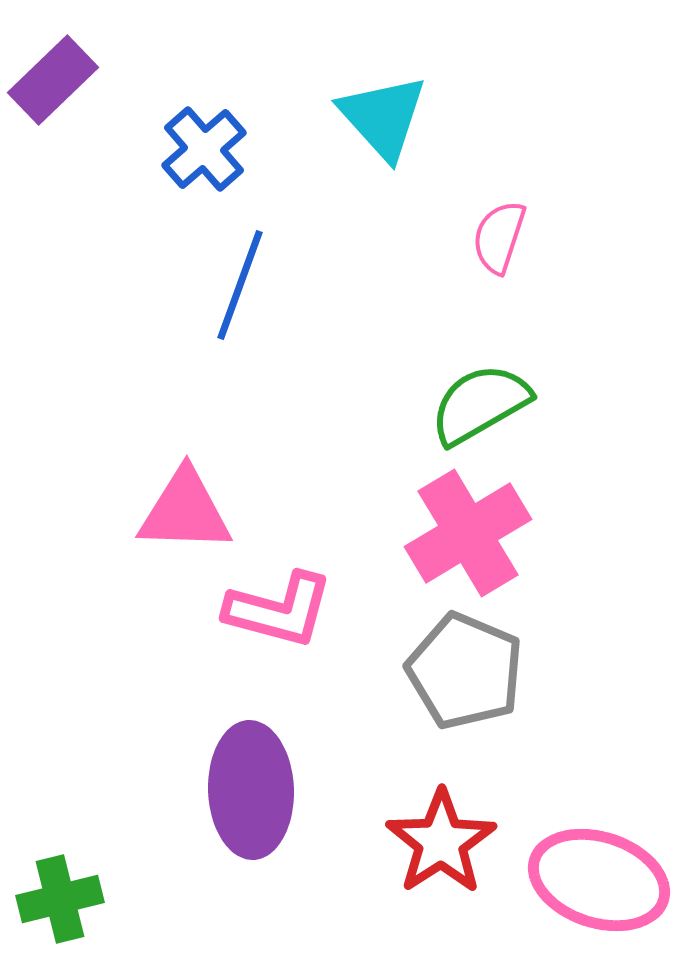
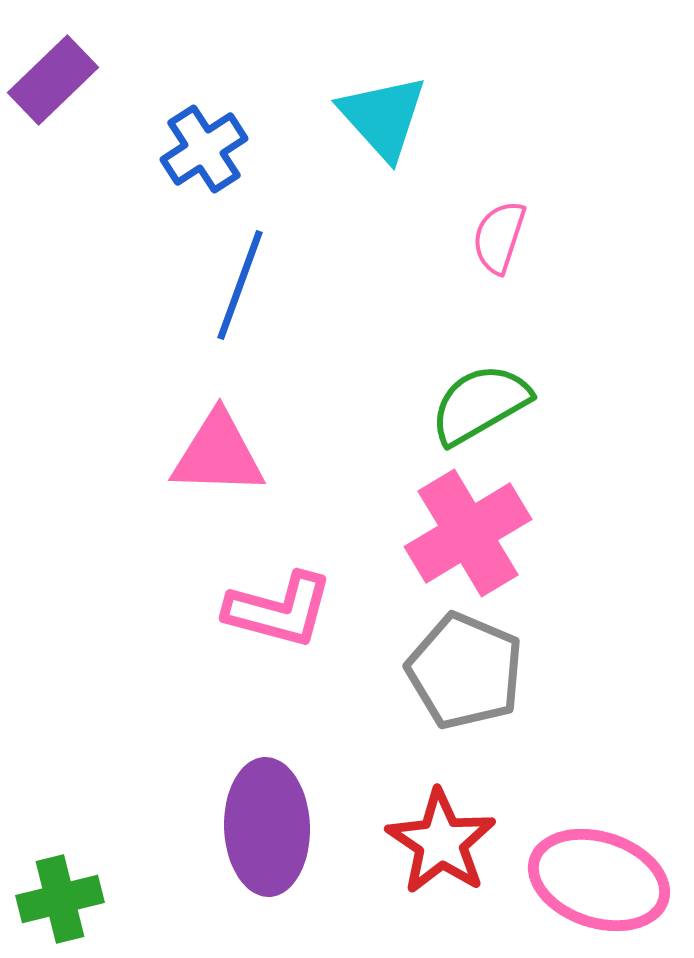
blue cross: rotated 8 degrees clockwise
pink triangle: moved 33 px right, 57 px up
purple ellipse: moved 16 px right, 37 px down
red star: rotated 5 degrees counterclockwise
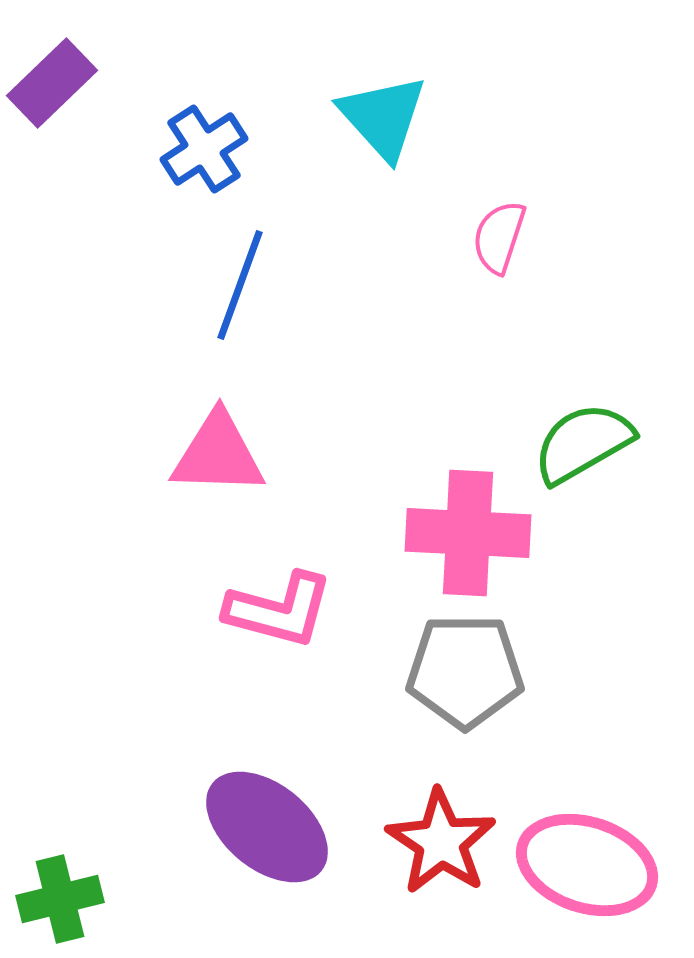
purple rectangle: moved 1 px left, 3 px down
green semicircle: moved 103 px right, 39 px down
pink cross: rotated 34 degrees clockwise
gray pentagon: rotated 23 degrees counterclockwise
purple ellipse: rotated 49 degrees counterclockwise
pink ellipse: moved 12 px left, 15 px up
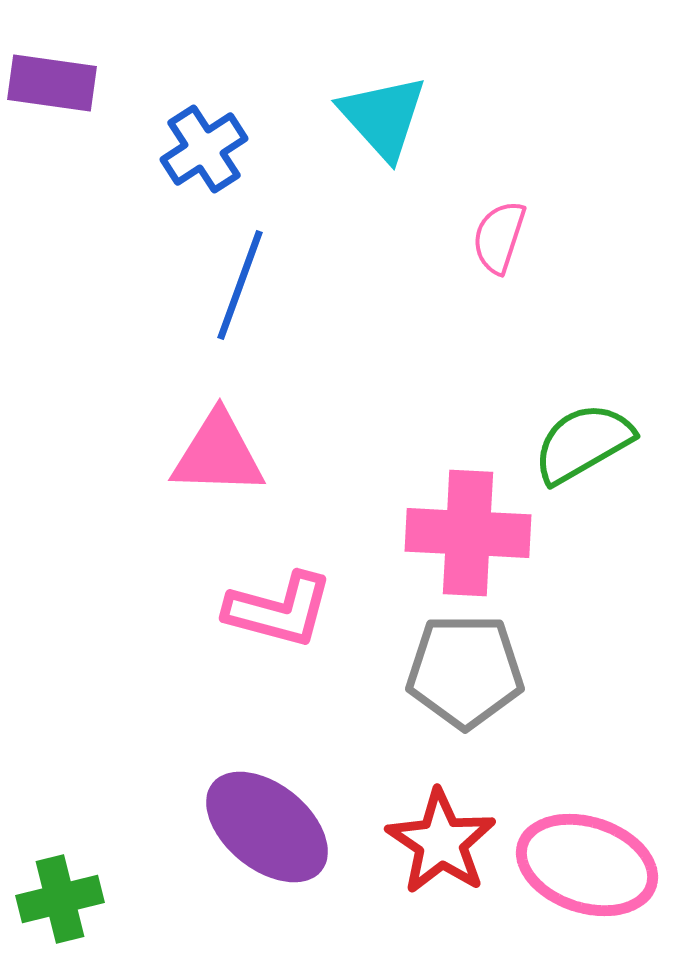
purple rectangle: rotated 52 degrees clockwise
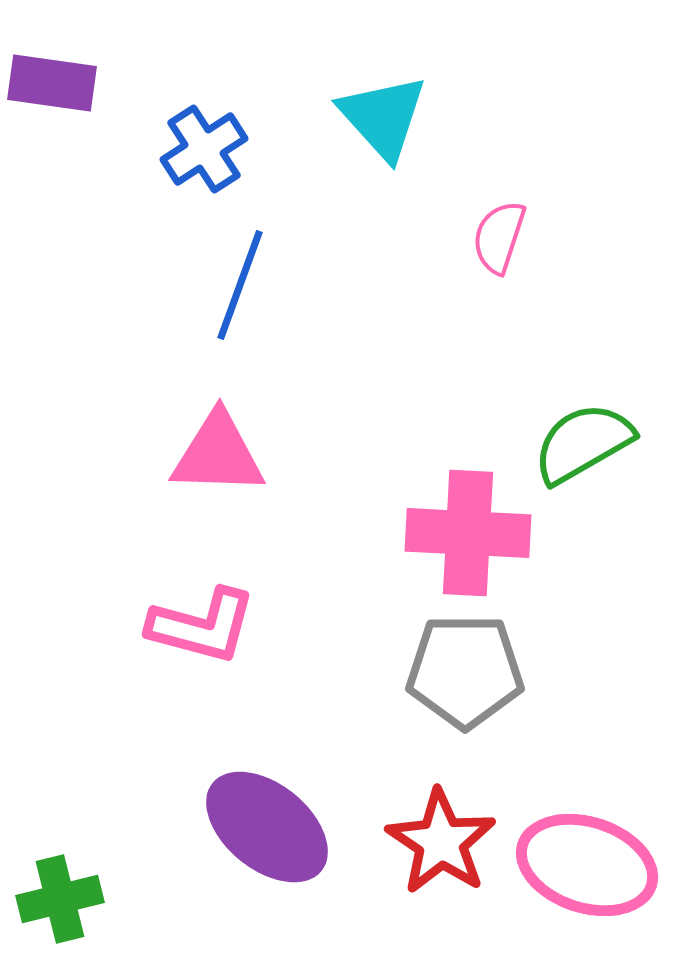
pink L-shape: moved 77 px left, 16 px down
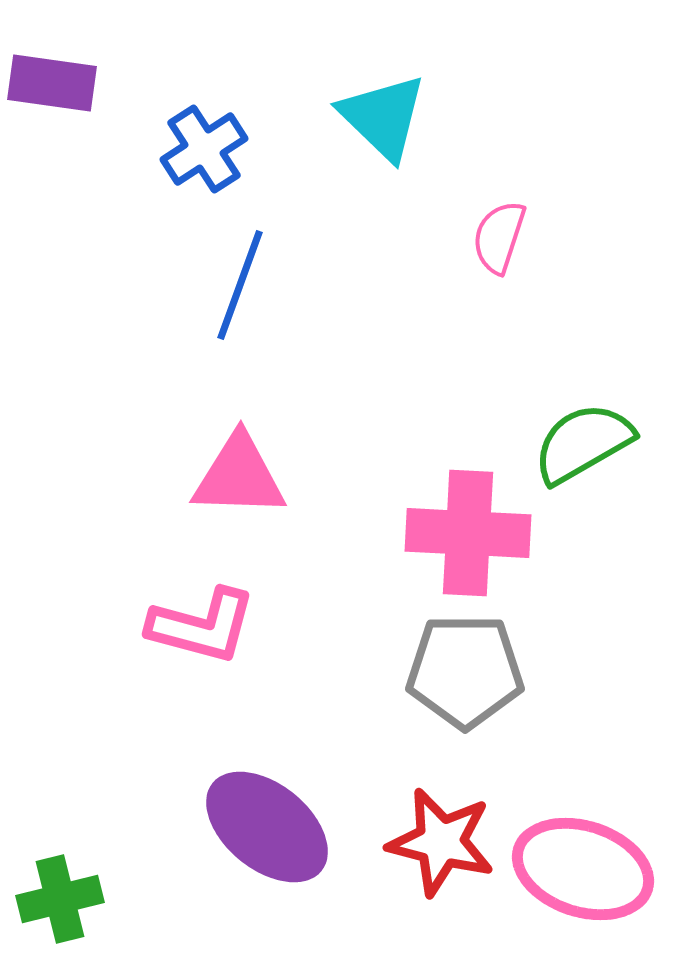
cyan triangle: rotated 4 degrees counterclockwise
pink triangle: moved 21 px right, 22 px down
red star: rotated 20 degrees counterclockwise
pink ellipse: moved 4 px left, 4 px down
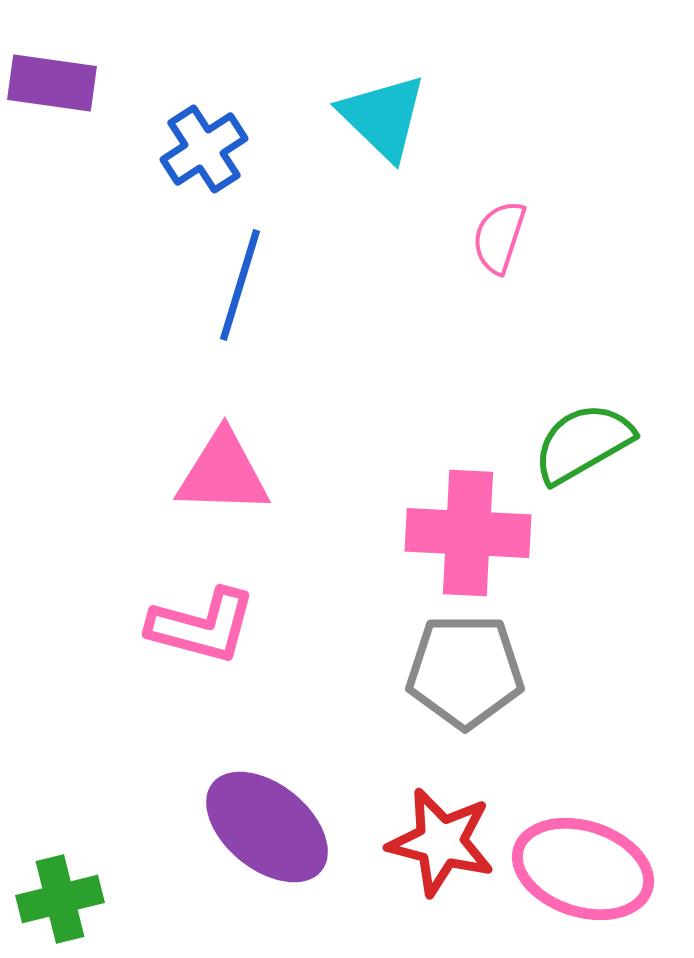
blue line: rotated 3 degrees counterclockwise
pink triangle: moved 16 px left, 3 px up
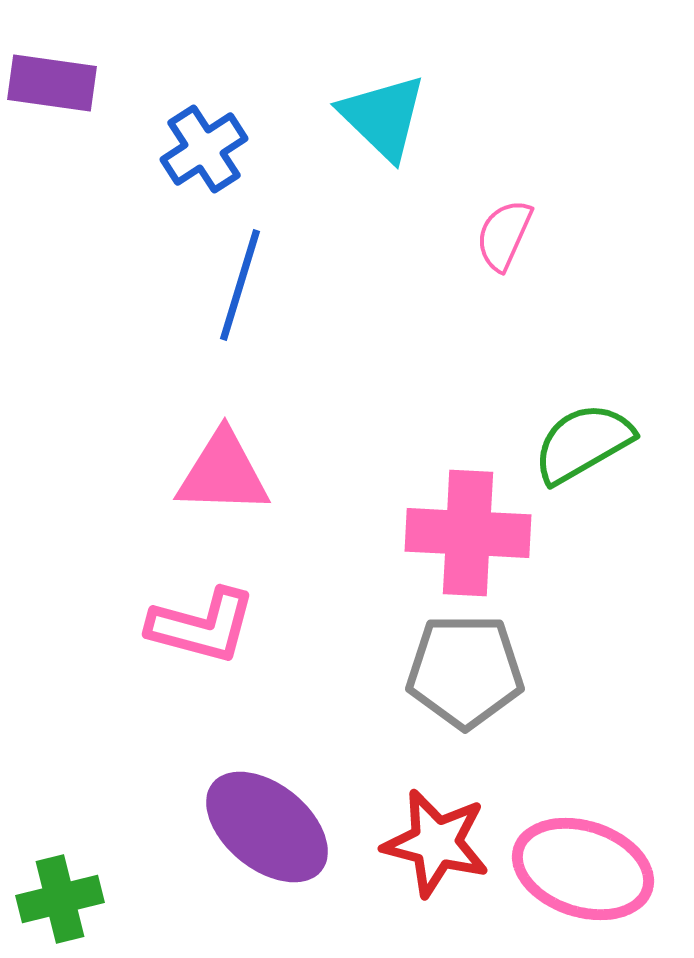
pink semicircle: moved 5 px right, 2 px up; rotated 6 degrees clockwise
red star: moved 5 px left, 1 px down
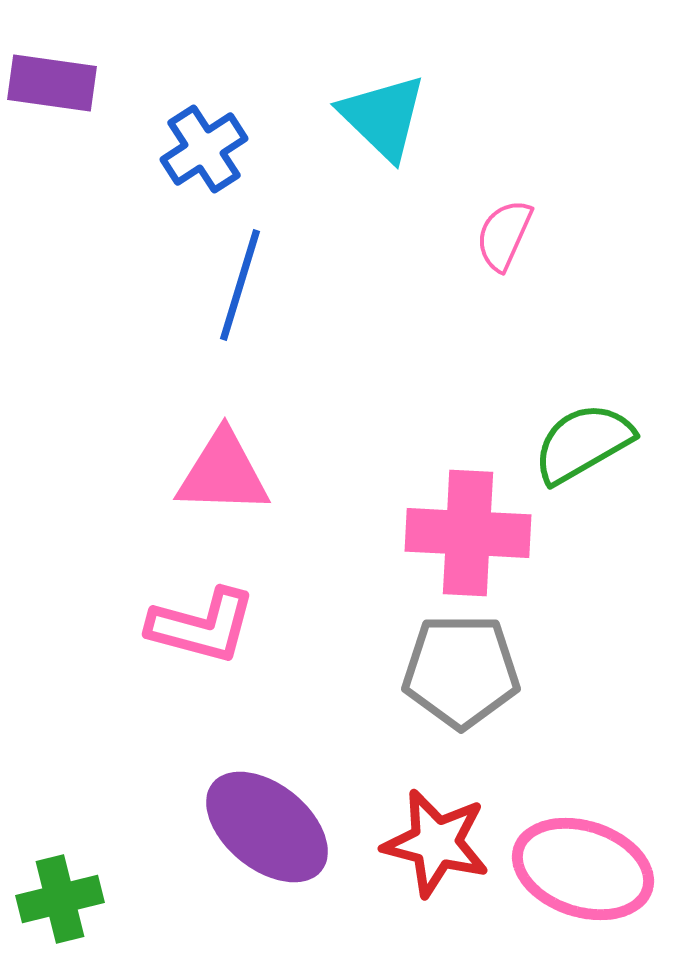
gray pentagon: moved 4 px left
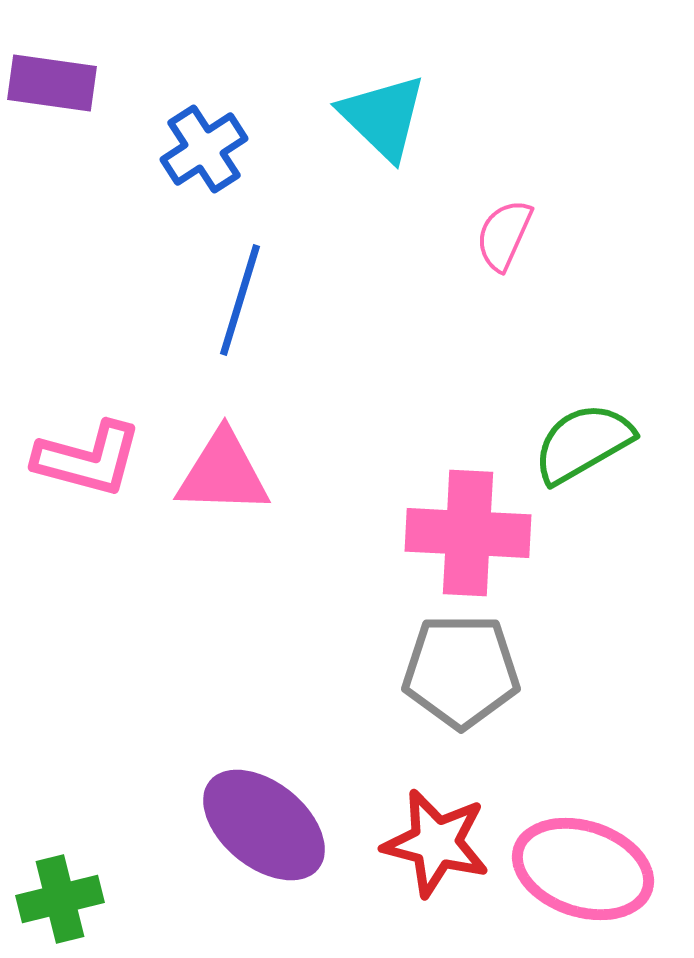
blue line: moved 15 px down
pink L-shape: moved 114 px left, 167 px up
purple ellipse: moved 3 px left, 2 px up
